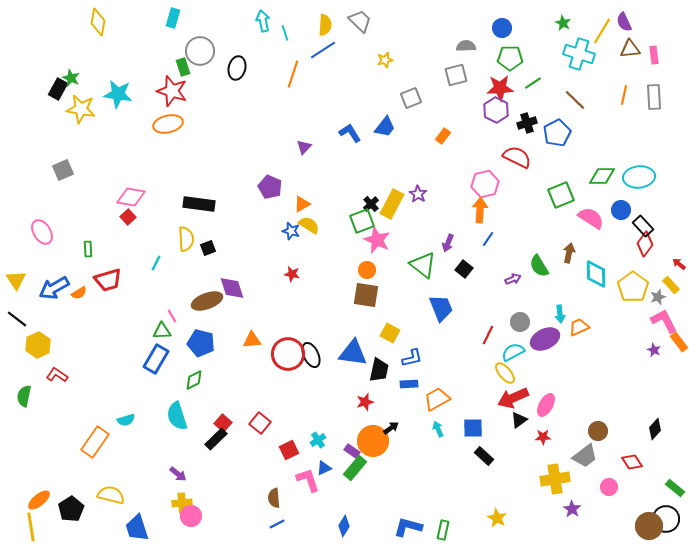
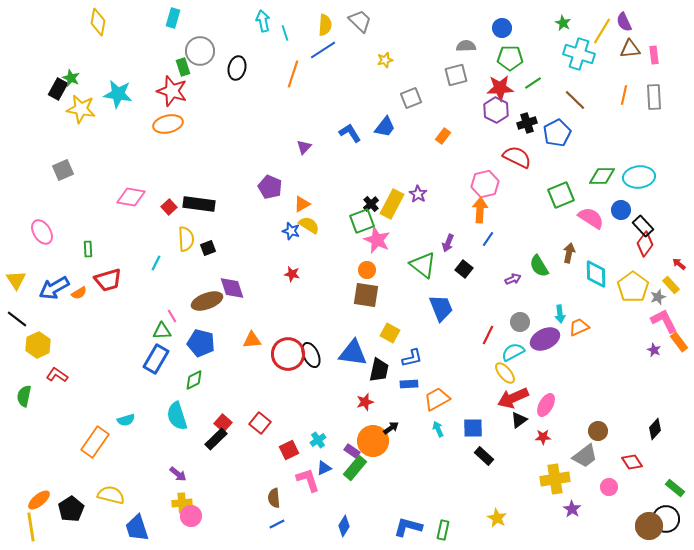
red square at (128, 217): moved 41 px right, 10 px up
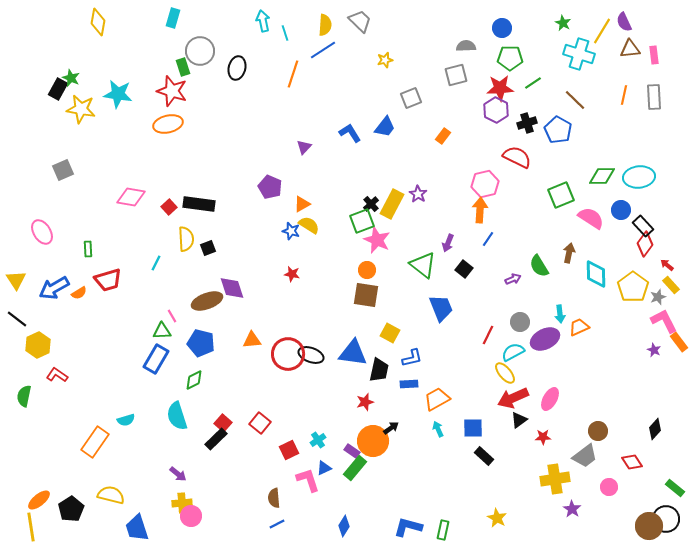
blue pentagon at (557, 133): moved 1 px right, 3 px up; rotated 16 degrees counterclockwise
red arrow at (679, 264): moved 12 px left, 1 px down
black ellipse at (311, 355): rotated 45 degrees counterclockwise
pink ellipse at (546, 405): moved 4 px right, 6 px up
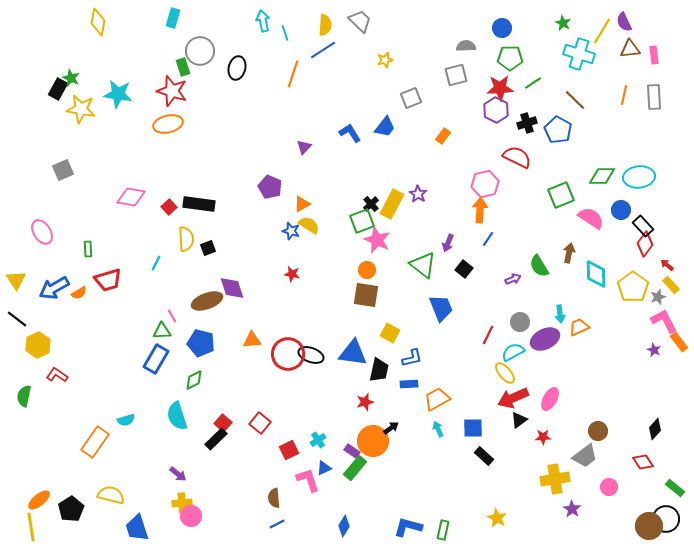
red diamond at (632, 462): moved 11 px right
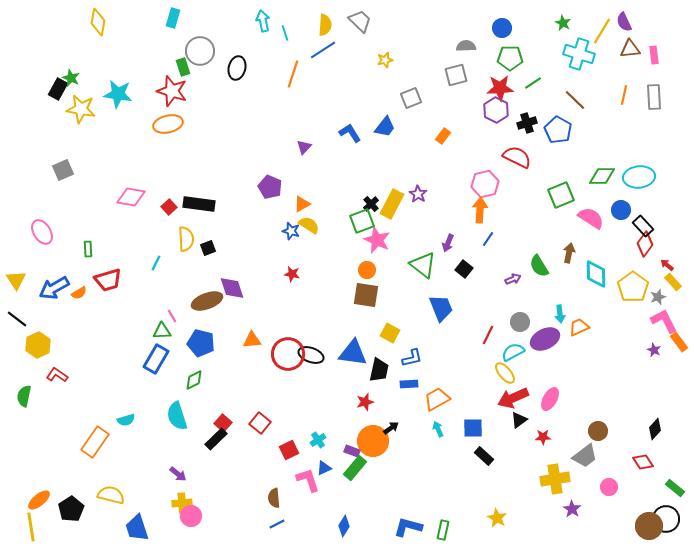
yellow rectangle at (671, 285): moved 2 px right, 3 px up
purple rectangle at (352, 451): rotated 14 degrees counterclockwise
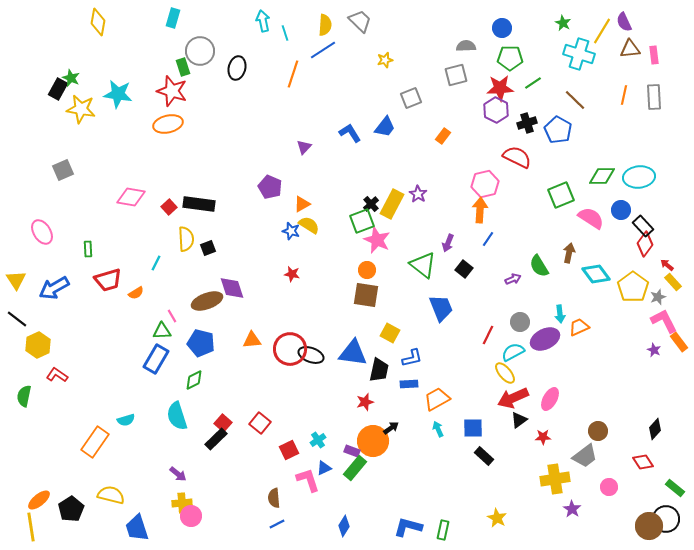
cyan diamond at (596, 274): rotated 36 degrees counterclockwise
orange semicircle at (79, 293): moved 57 px right
red circle at (288, 354): moved 2 px right, 5 px up
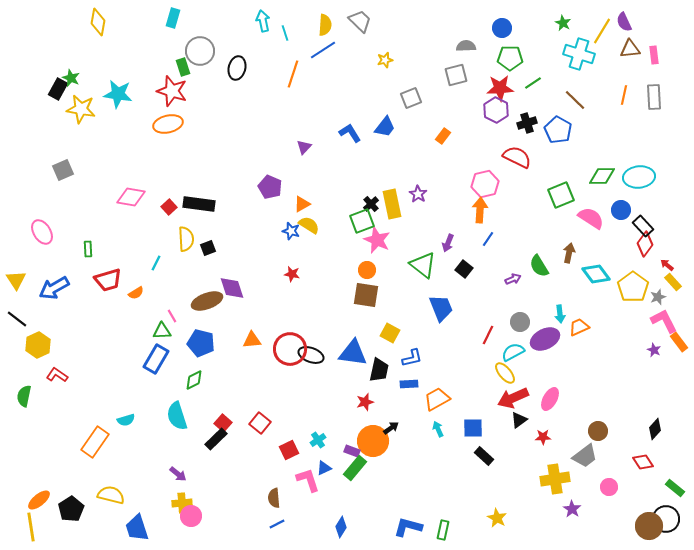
yellow rectangle at (392, 204): rotated 40 degrees counterclockwise
blue diamond at (344, 526): moved 3 px left, 1 px down
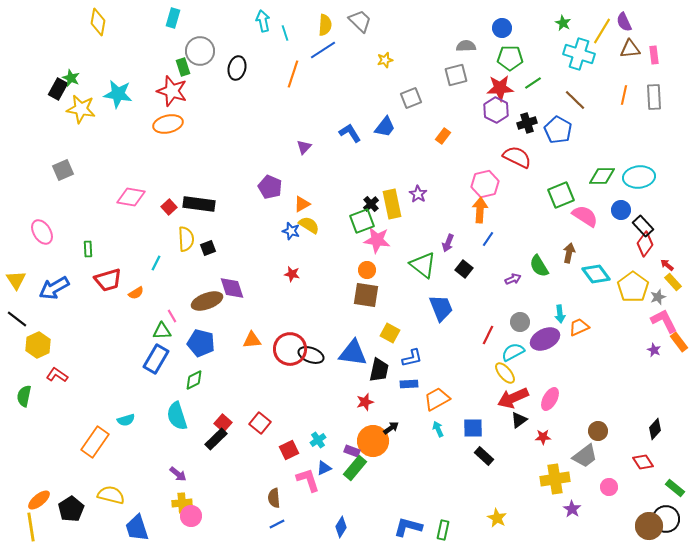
pink semicircle at (591, 218): moved 6 px left, 2 px up
pink star at (377, 240): rotated 16 degrees counterclockwise
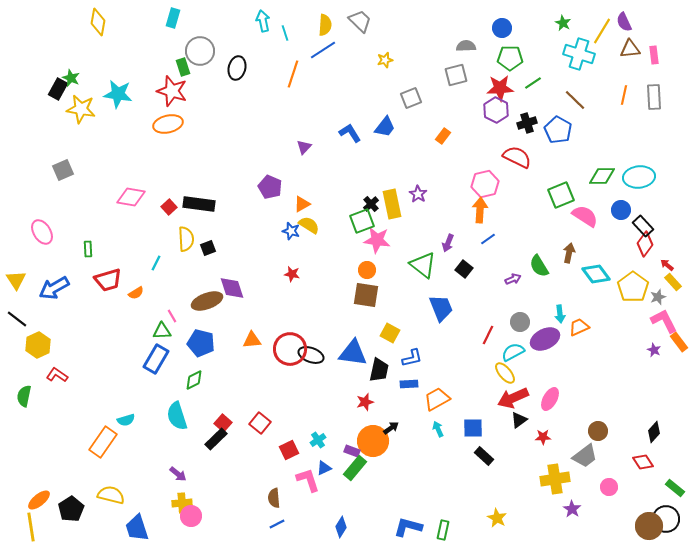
blue line at (488, 239): rotated 21 degrees clockwise
black diamond at (655, 429): moved 1 px left, 3 px down
orange rectangle at (95, 442): moved 8 px right
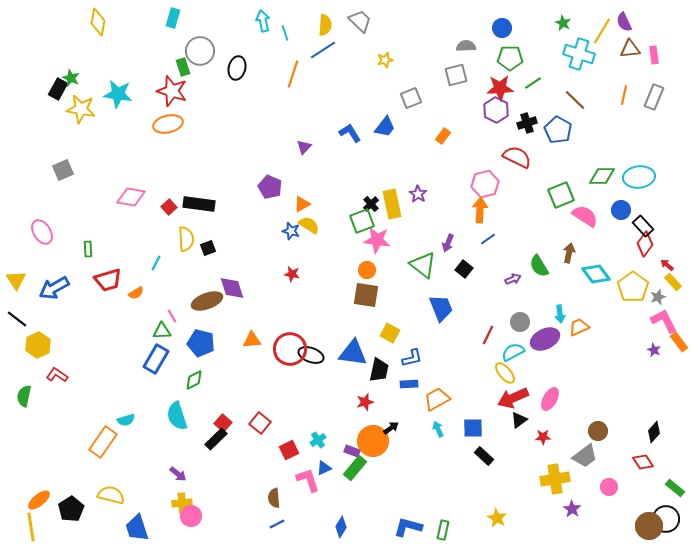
gray rectangle at (654, 97): rotated 25 degrees clockwise
